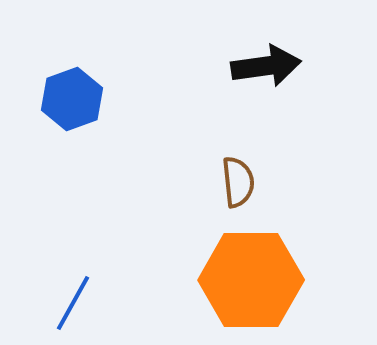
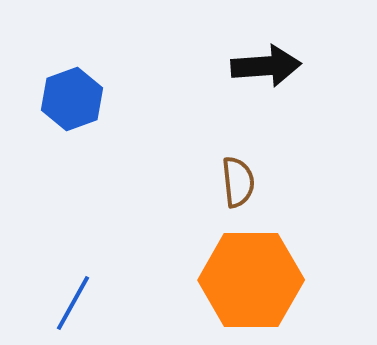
black arrow: rotated 4 degrees clockwise
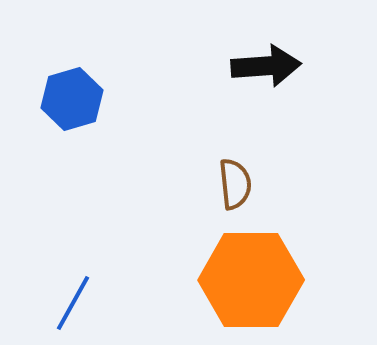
blue hexagon: rotated 4 degrees clockwise
brown semicircle: moved 3 px left, 2 px down
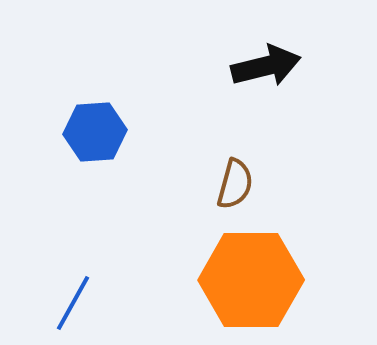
black arrow: rotated 10 degrees counterclockwise
blue hexagon: moved 23 px right, 33 px down; rotated 12 degrees clockwise
brown semicircle: rotated 21 degrees clockwise
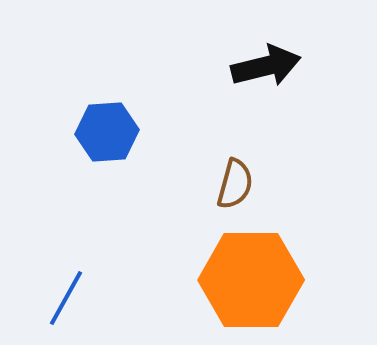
blue hexagon: moved 12 px right
blue line: moved 7 px left, 5 px up
